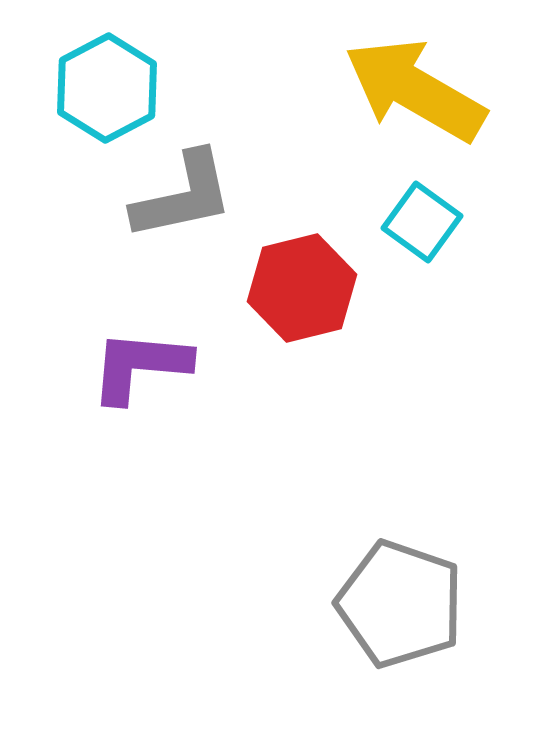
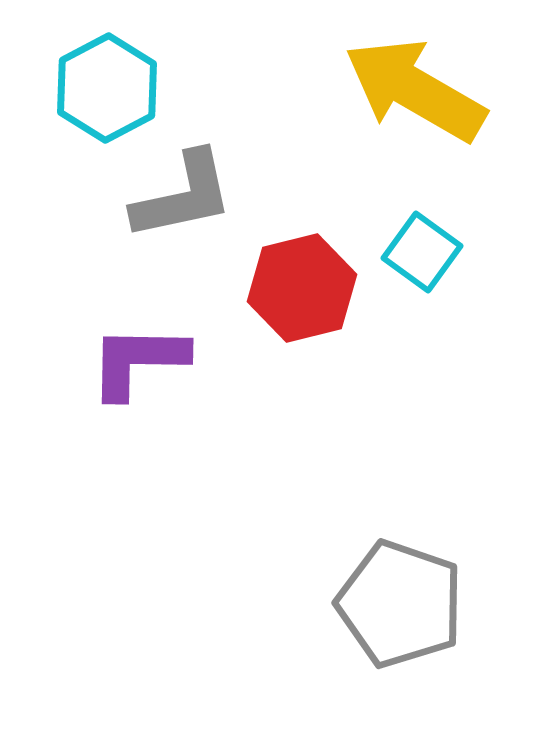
cyan square: moved 30 px down
purple L-shape: moved 2 px left, 5 px up; rotated 4 degrees counterclockwise
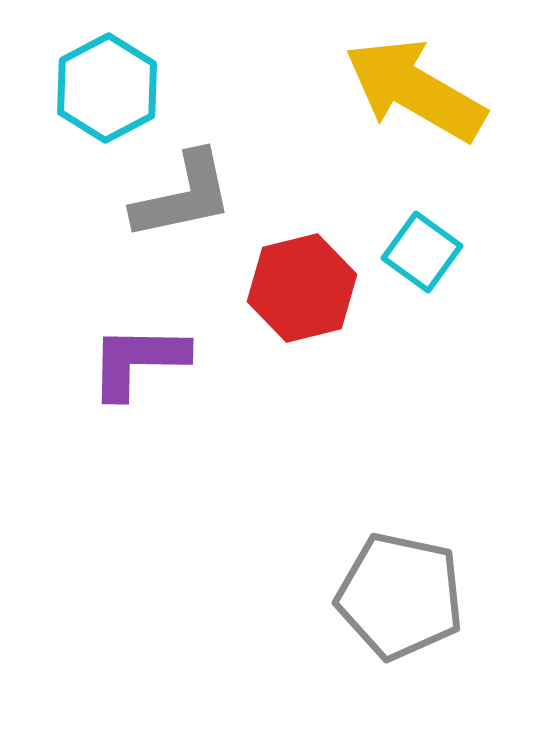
gray pentagon: moved 8 px up; rotated 7 degrees counterclockwise
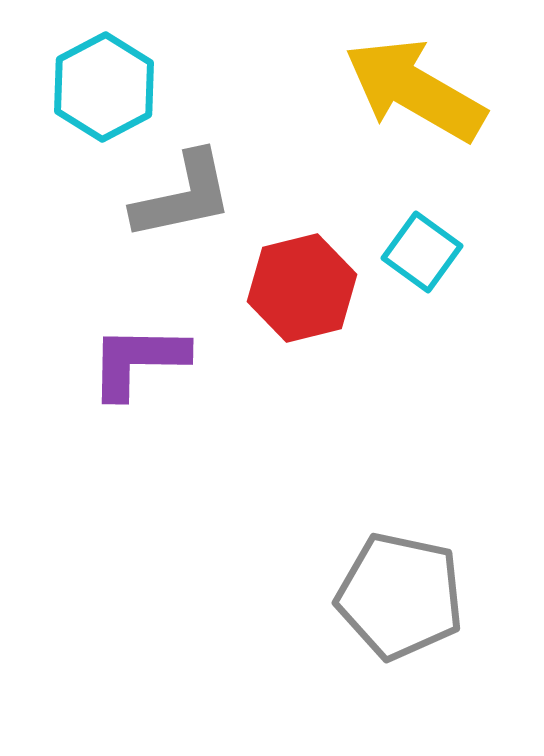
cyan hexagon: moved 3 px left, 1 px up
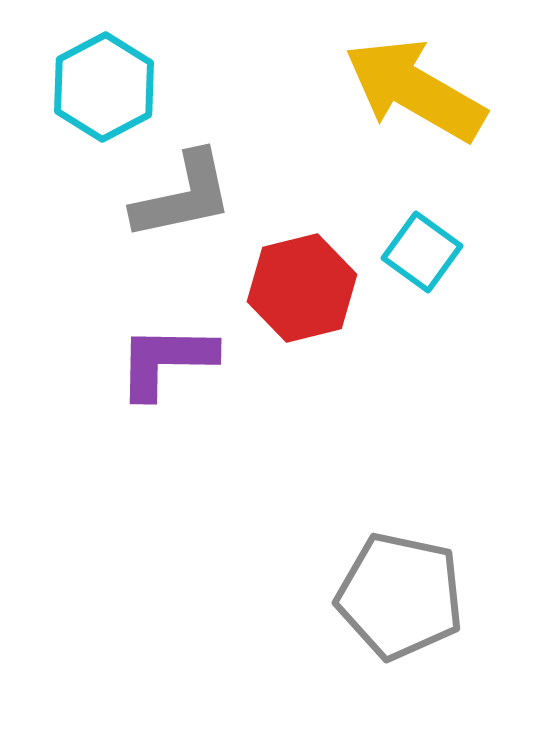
purple L-shape: moved 28 px right
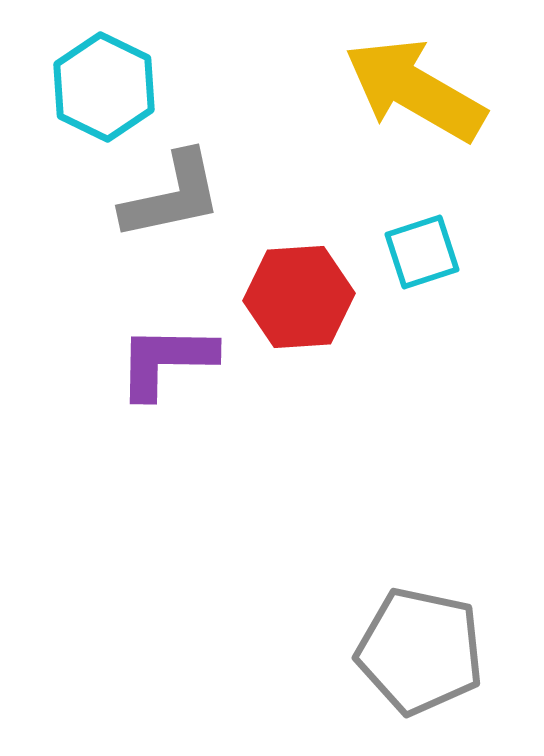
cyan hexagon: rotated 6 degrees counterclockwise
gray L-shape: moved 11 px left
cyan square: rotated 36 degrees clockwise
red hexagon: moved 3 px left, 9 px down; rotated 10 degrees clockwise
gray pentagon: moved 20 px right, 55 px down
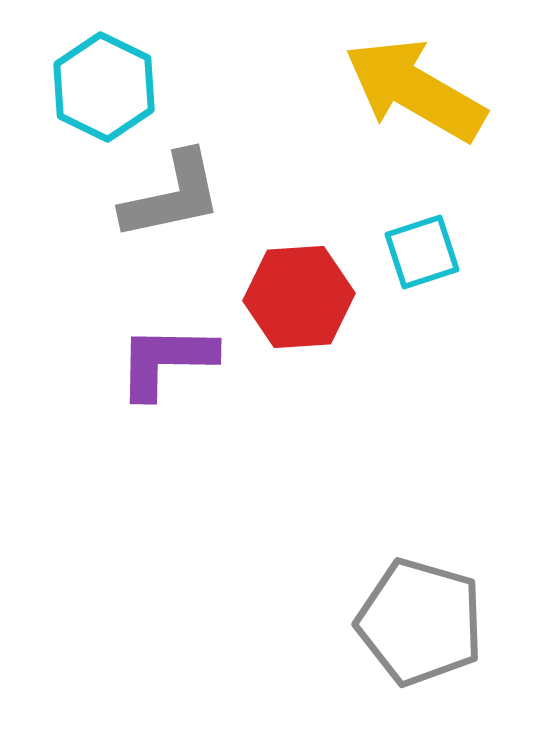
gray pentagon: moved 29 px up; rotated 4 degrees clockwise
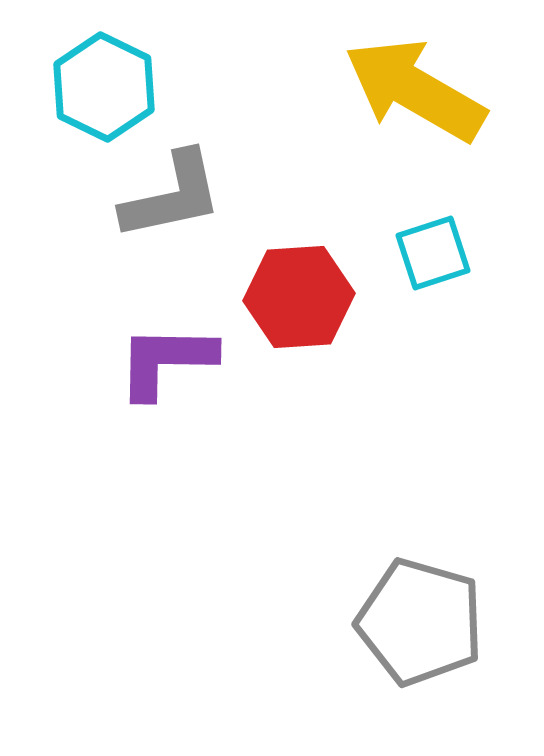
cyan square: moved 11 px right, 1 px down
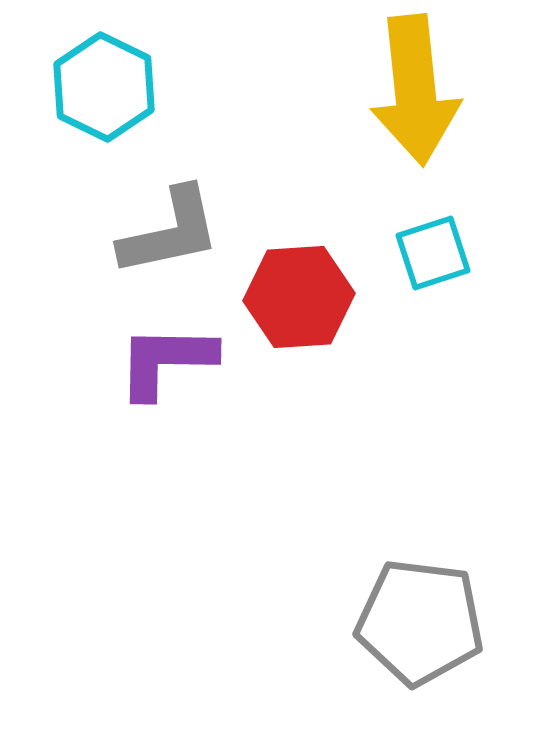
yellow arrow: rotated 126 degrees counterclockwise
gray L-shape: moved 2 px left, 36 px down
gray pentagon: rotated 9 degrees counterclockwise
